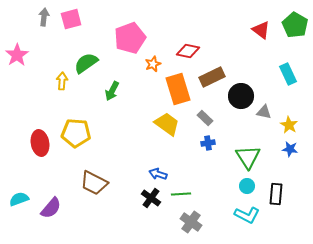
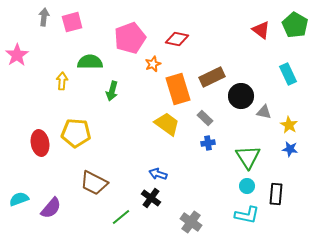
pink square: moved 1 px right, 3 px down
red diamond: moved 11 px left, 12 px up
green semicircle: moved 4 px right, 1 px up; rotated 35 degrees clockwise
green arrow: rotated 12 degrees counterclockwise
green line: moved 60 px left, 23 px down; rotated 36 degrees counterclockwise
cyan L-shape: rotated 15 degrees counterclockwise
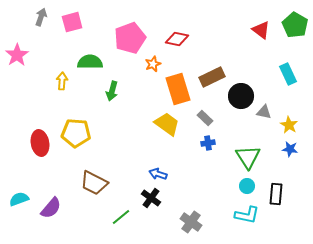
gray arrow: moved 3 px left; rotated 12 degrees clockwise
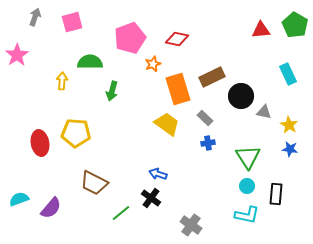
gray arrow: moved 6 px left
red triangle: rotated 42 degrees counterclockwise
green line: moved 4 px up
gray cross: moved 3 px down
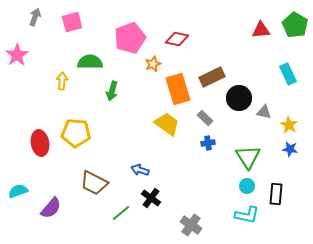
black circle: moved 2 px left, 2 px down
blue arrow: moved 18 px left, 4 px up
cyan semicircle: moved 1 px left, 8 px up
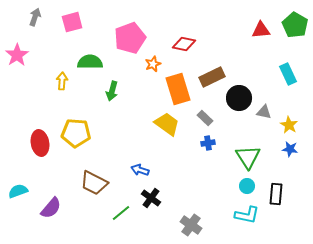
red diamond: moved 7 px right, 5 px down
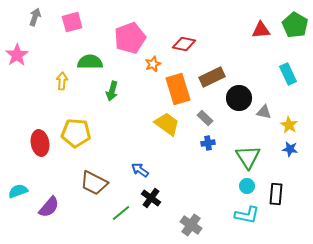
blue arrow: rotated 18 degrees clockwise
purple semicircle: moved 2 px left, 1 px up
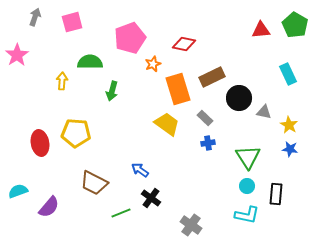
green line: rotated 18 degrees clockwise
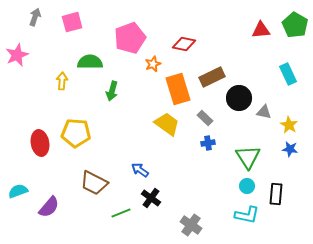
pink star: rotated 10 degrees clockwise
